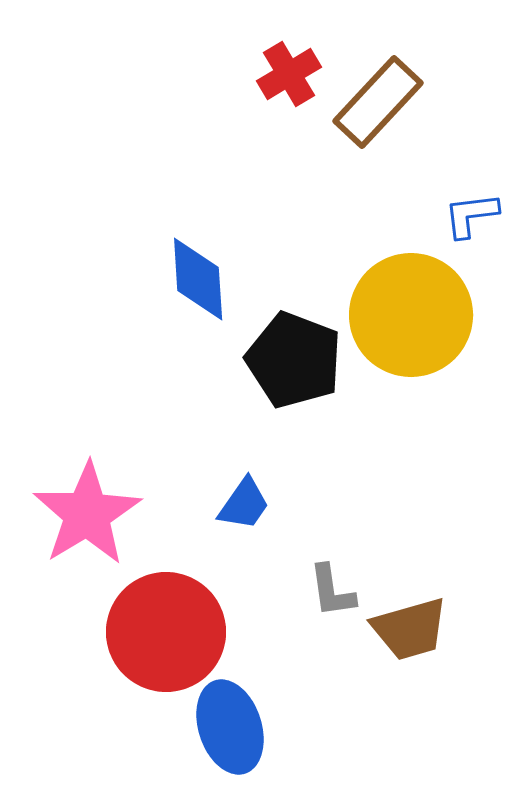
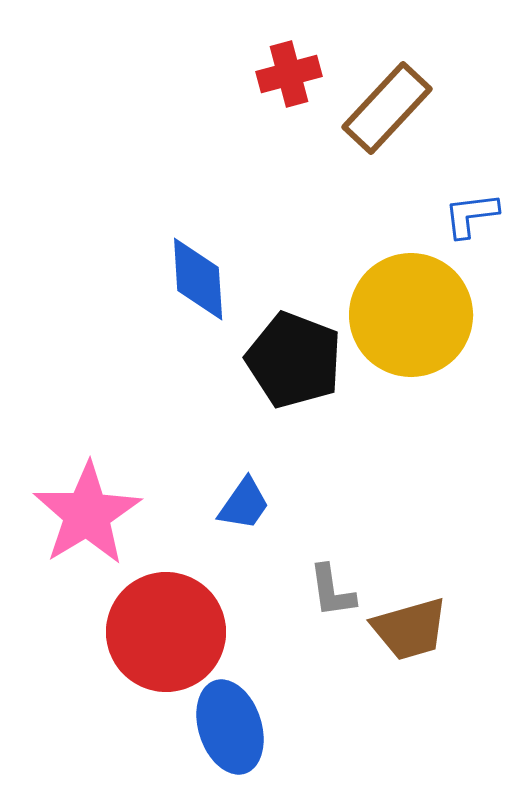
red cross: rotated 16 degrees clockwise
brown rectangle: moved 9 px right, 6 px down
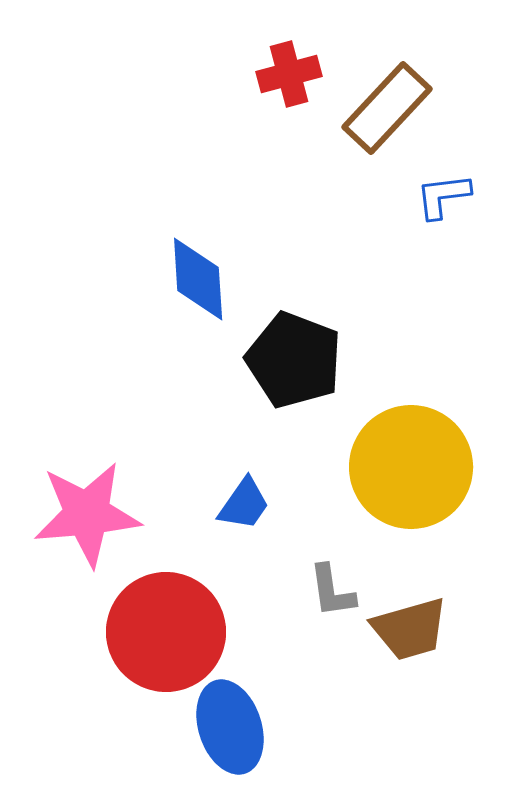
blue L-shape: moved 28 px left, 19 px up
yellow circle: moved 152 px down
pink star: rotated 26 degrees clockwise
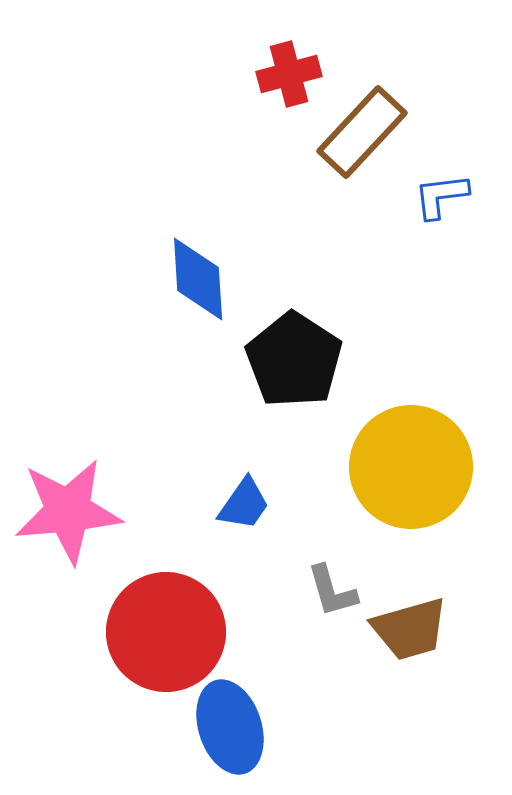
brown rectangle: moved 25 px left, 24 px down
blue L-shape: moved 2 px left
black pentagon: rotated 12 degrees clockwise
pink star: moved 19 px left, 3 px up
gray L-shape: rotated 8 degrees counterclockwise
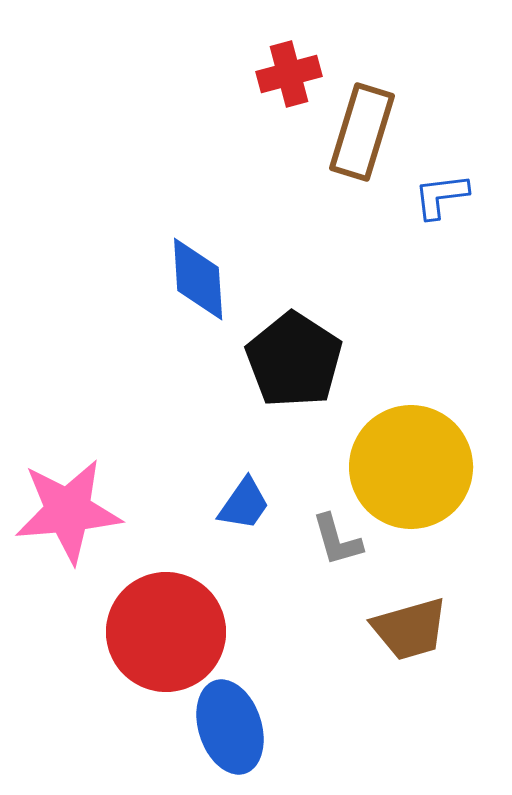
brown rectangle: rotated 26 degrees counterclockwise
gray L-shape: moved 5 px right, 51 px up
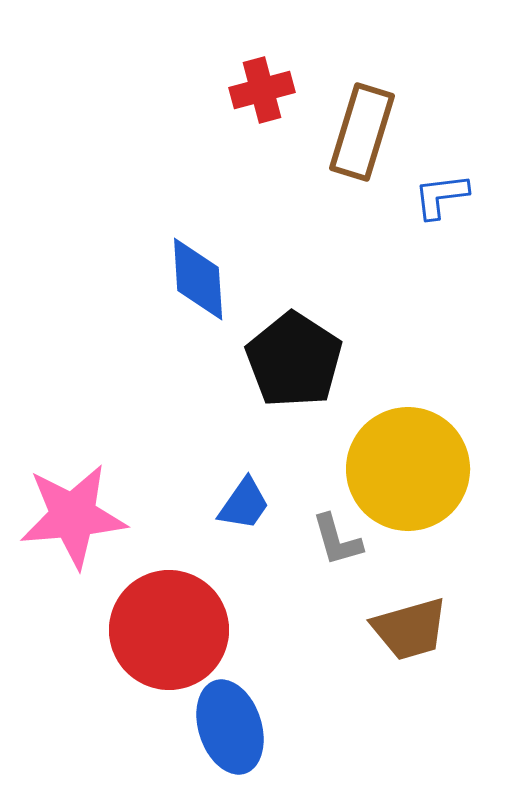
red cross: moved 27 px left, 16 px down
yellow circle: moved 3 px left, 2 px down
pink star: moved 5 px right, 5 px down
red circle: moved 3 px right, 2 px up
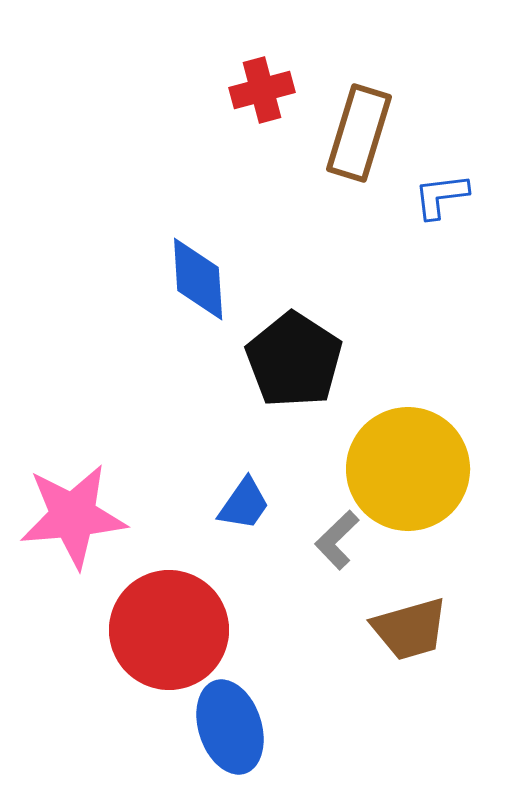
brown rectangle: moved 3 px left, 1 px down
gray L-shape: rotated 62 degrees clockwise
